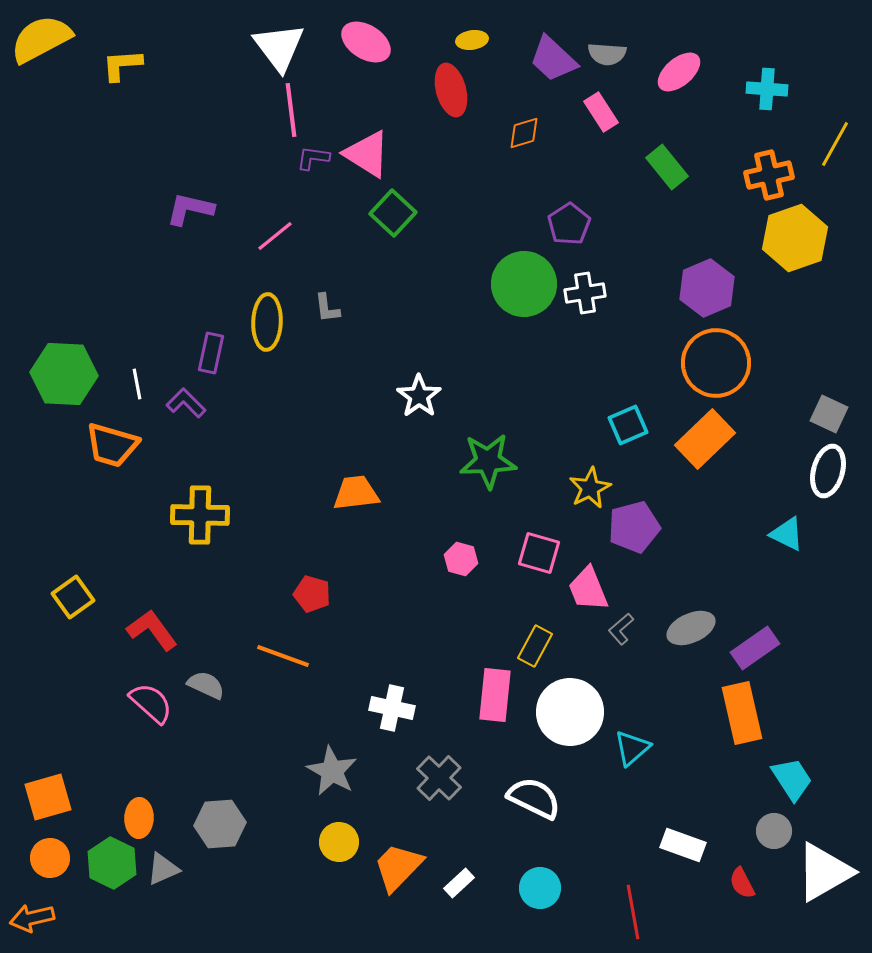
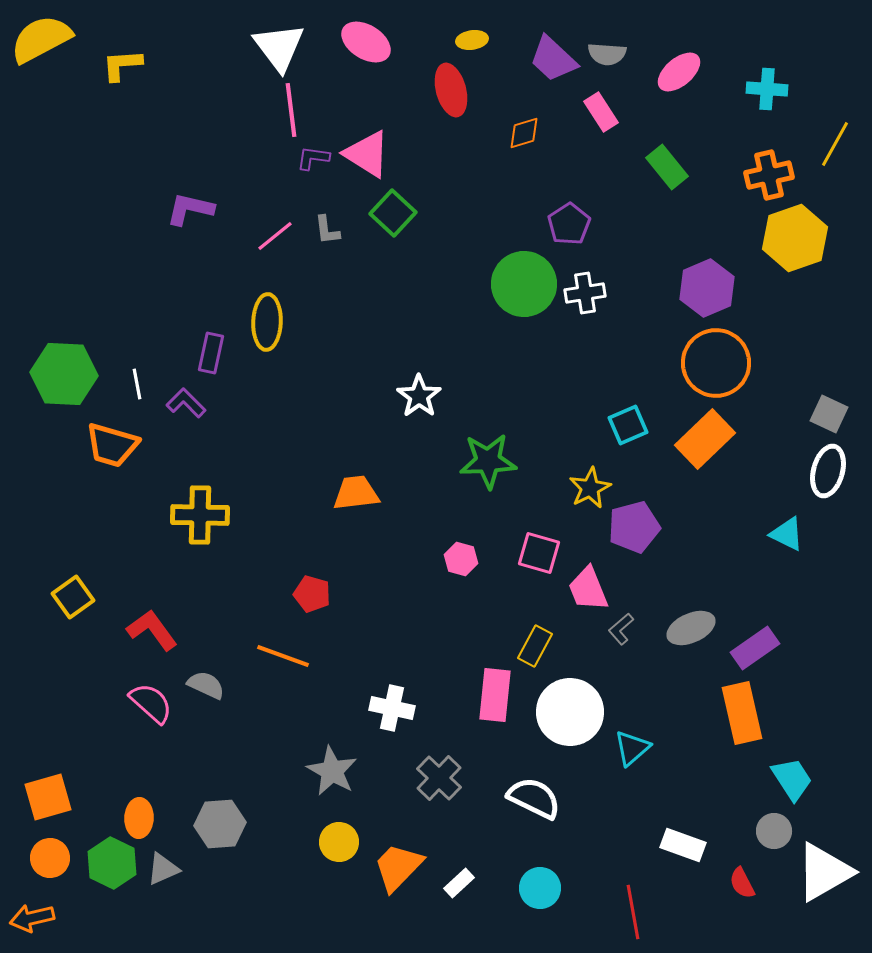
gray L-shape at (327, 308): moved 78 px up
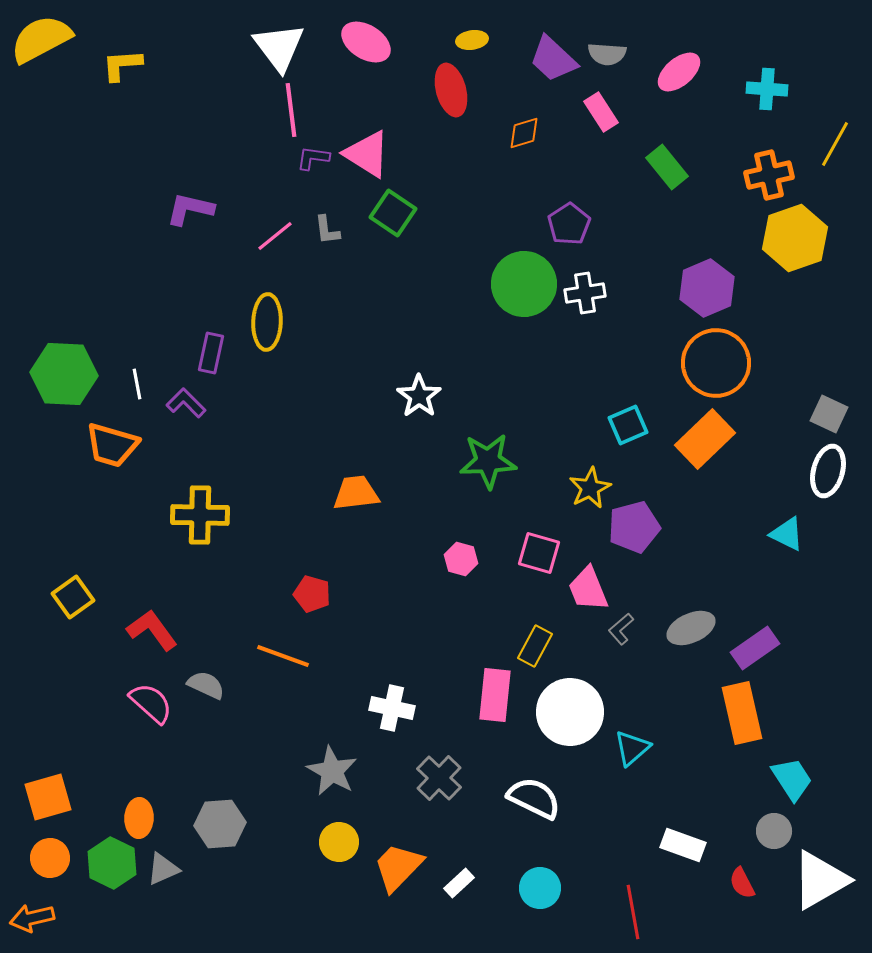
green square at (393, 213): rotated 9 degrees counterclockwise
white triangle at (824, 872): moved 4 px left, 8 px down
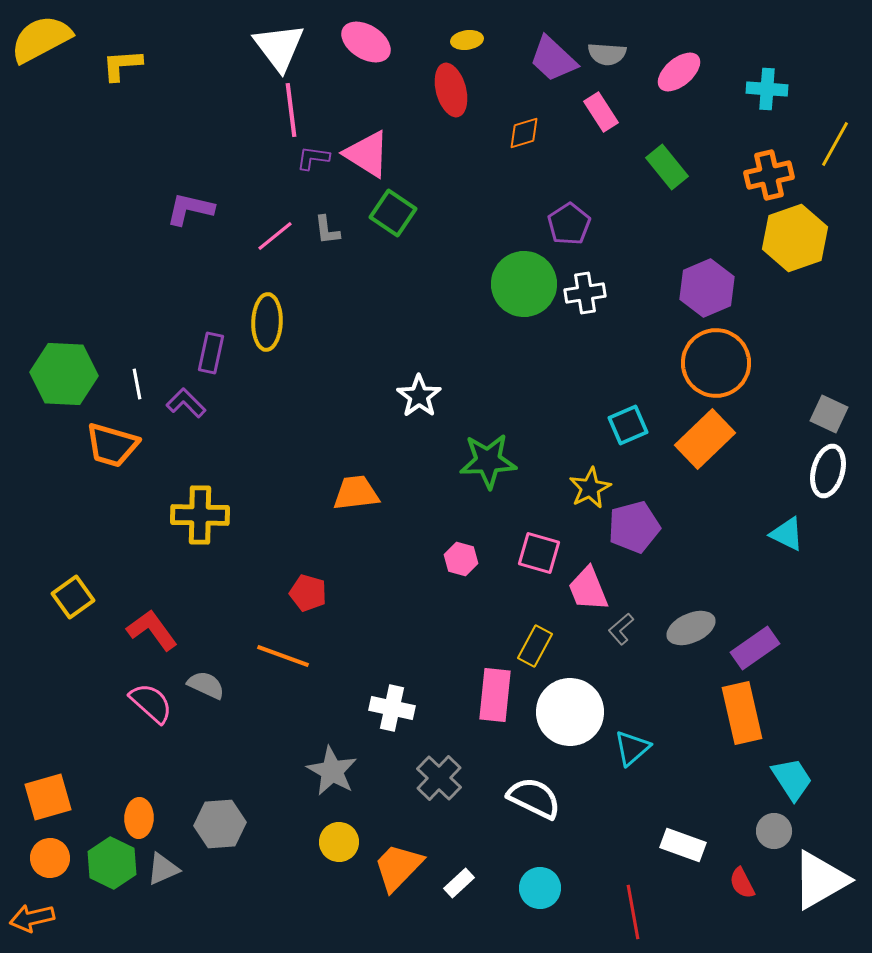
yellow ellipse at (472, 40): moved 5 px left
red pentagon at (312, 594): moved 4 px left, 1 px up
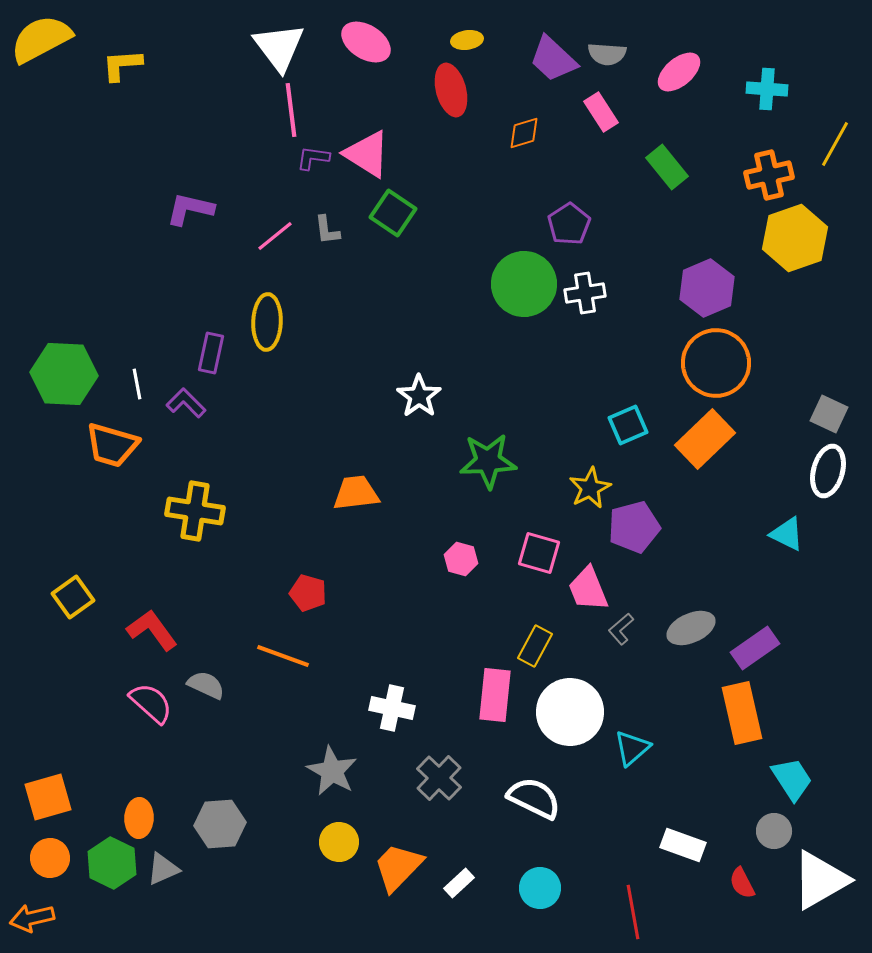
yellow cross at (200, 515): moved 5 px left, 4 px up; rotated 8 degrees clockwise
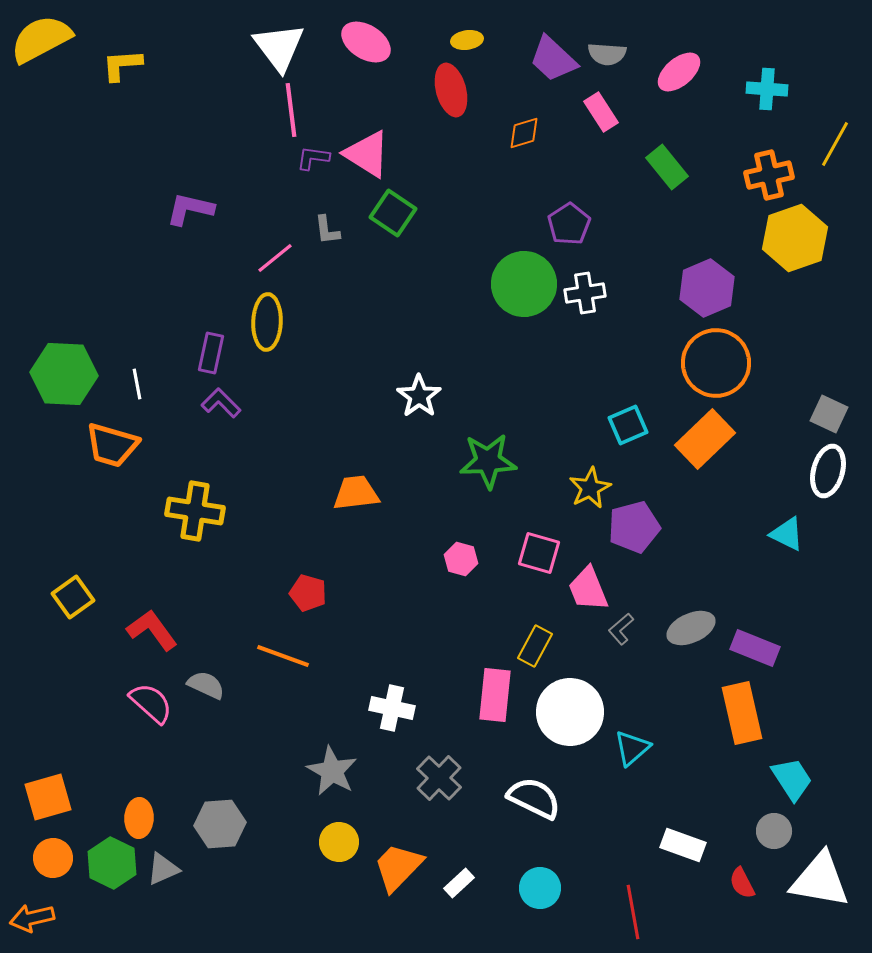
pink line at (275, 236): moved 22 px down
purple L-shape at (186, 403): moved 35 px right
purple rectangle at (755, 648): rotated 57 degrees clockwise
orange circle at (50, 858): moved 3 px right
white triangle at (820, 880): rotated 40 degrees clockwise
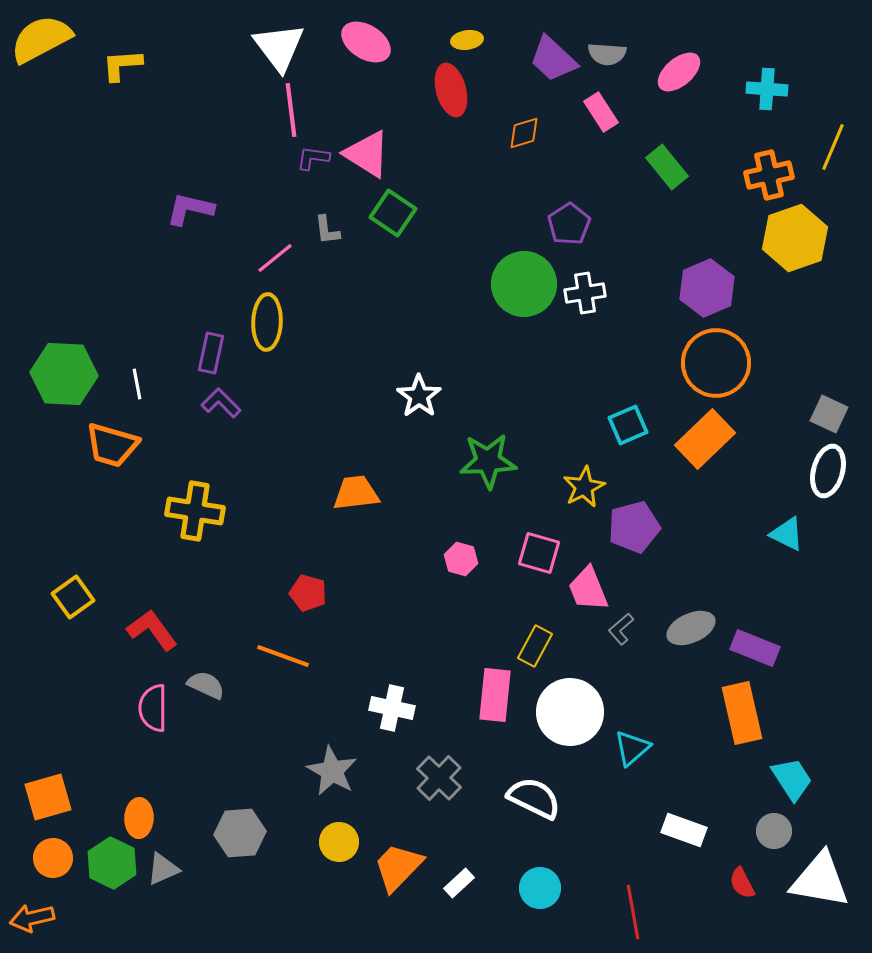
yellow line at (835, 144): moved 2 px left, 3 px down; rotated 6 degrees counterclockwise
yellow star at (590, 488): moved 6 px left, 1 px up
pink semicircle at (151, 703): moved 2 px right, 5 px down; rotated 132 degrees counterclockwise
gray hexagon at (220, 824): moved 20 px right, 9 px down
white rectangle at (683, 845): moved 1 px right, 15 px up
